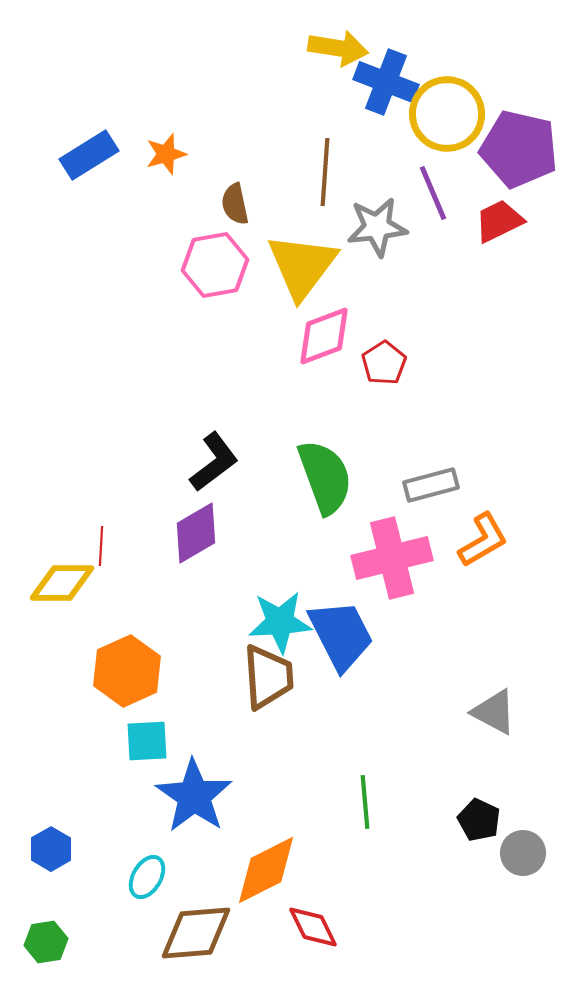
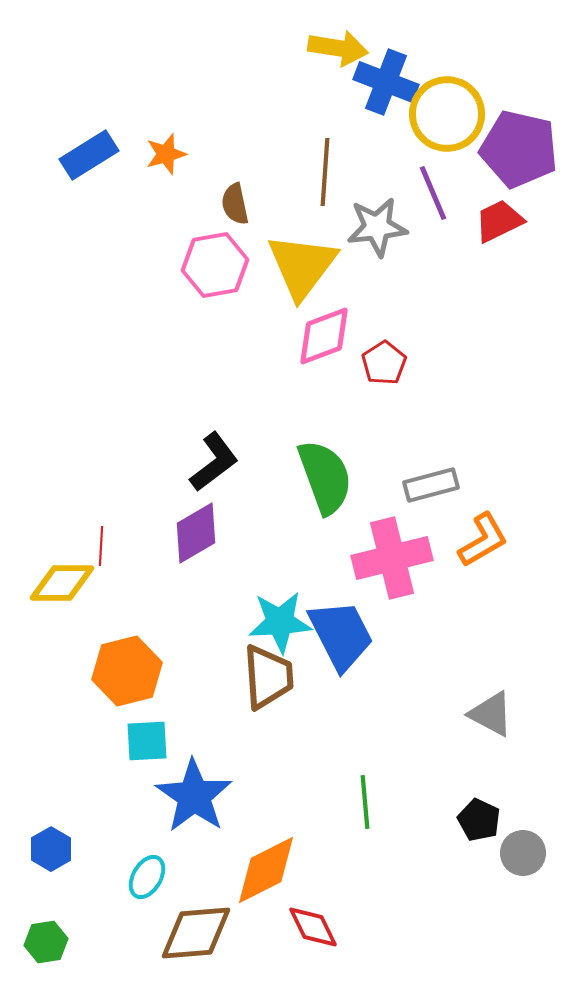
orange hexagon: rotated 10 degrees clockwise
gray triangle: moved 3 px left, 2 px down
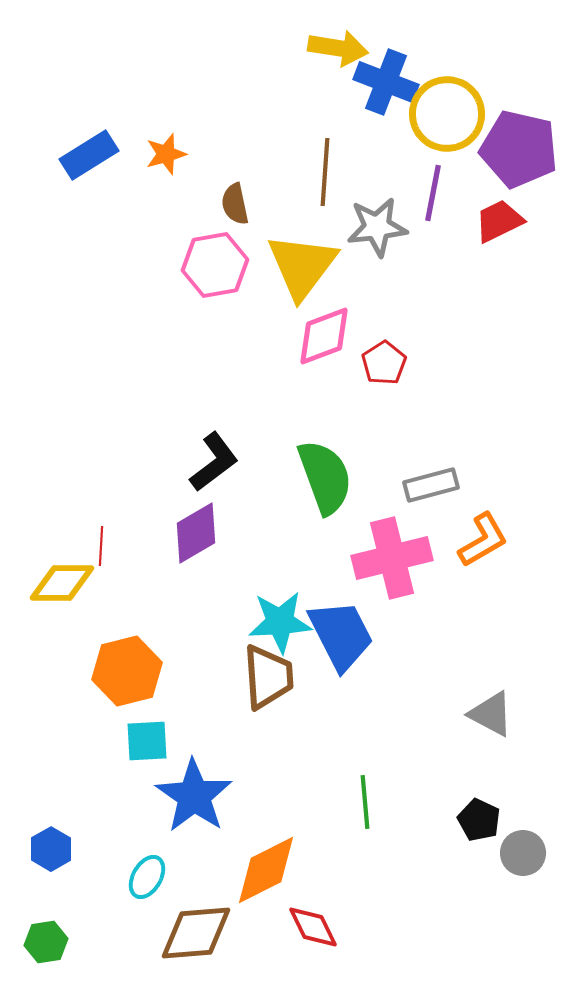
purple line: rotated 34 degrees clockwise
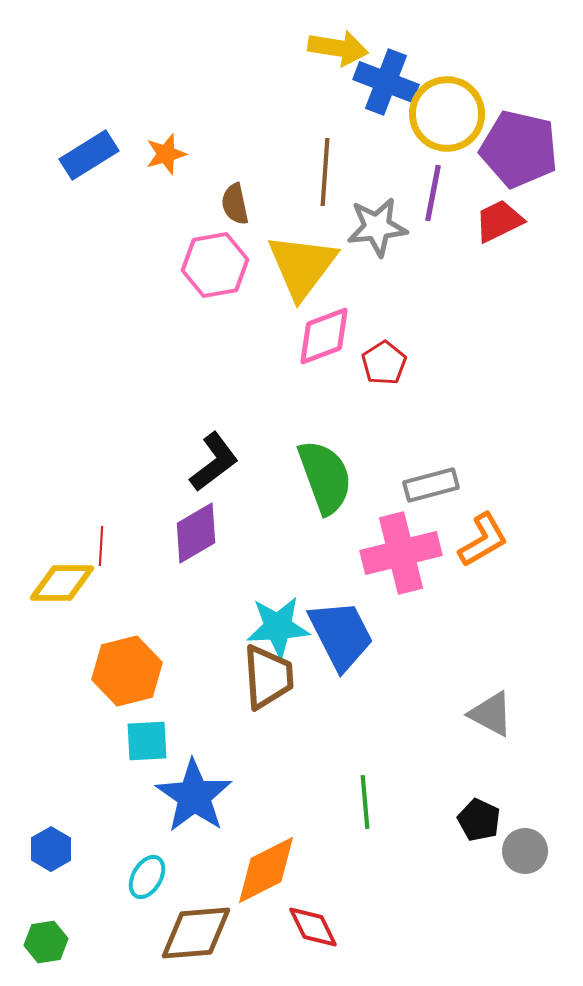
pink cross: moved 9 px right, 5 px up
cyan star: moved 2 px left, 5 px down
gray circle: moved 2 px right, 2 px up
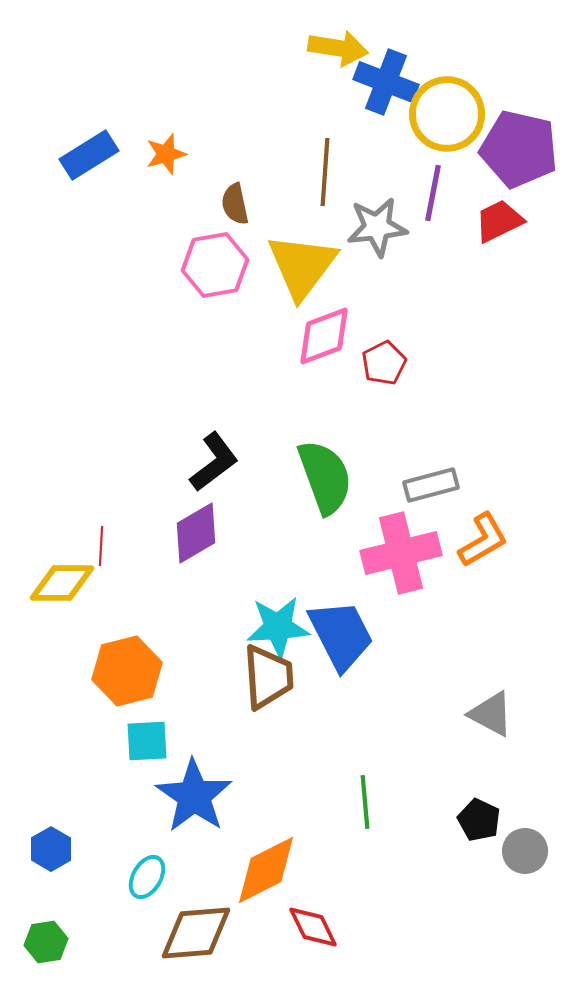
red pentagon: rotated 6 degrees clockwise
